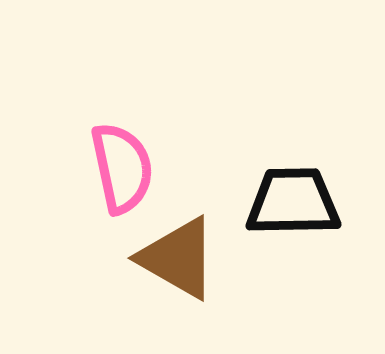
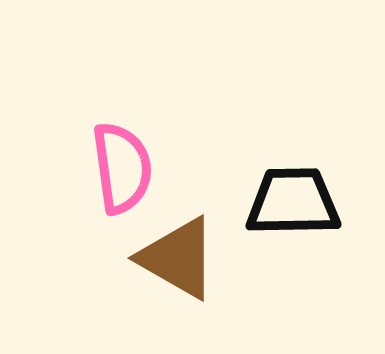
pink semicircle: rotated 4 degrees clockwise
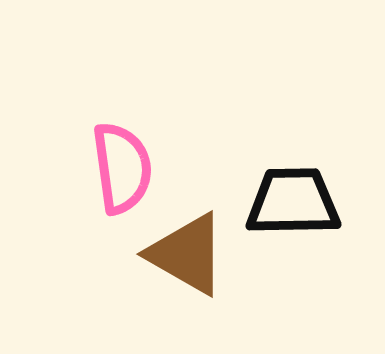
brown triangle: moved 9 px right, 4 px up
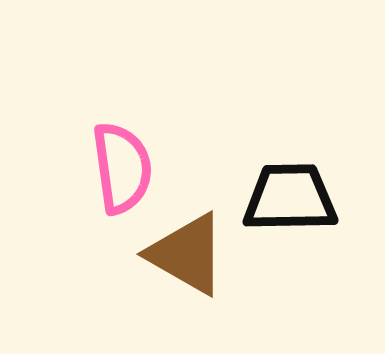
black trapezoid: moved 3 px left, 4 px up
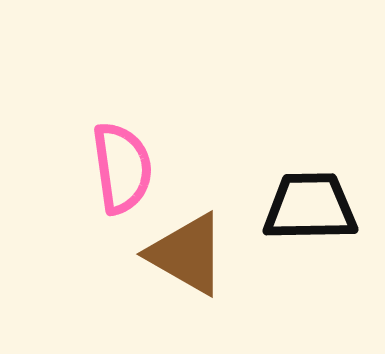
black trapezoid: moved 20 px right, 9 px down
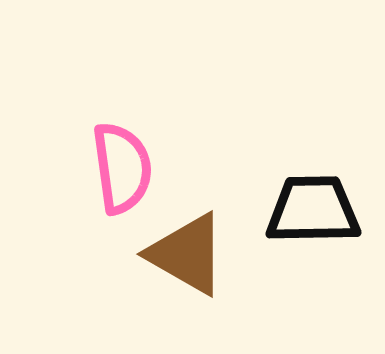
black trapezoid: moved 3 px right, 3 px down
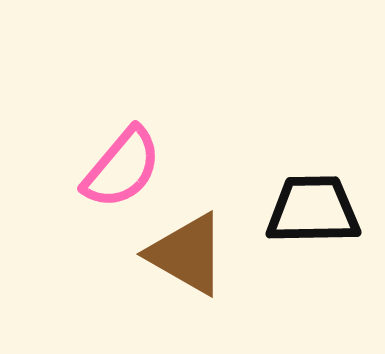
pink semicircle: rotated 48 degrees clockwise
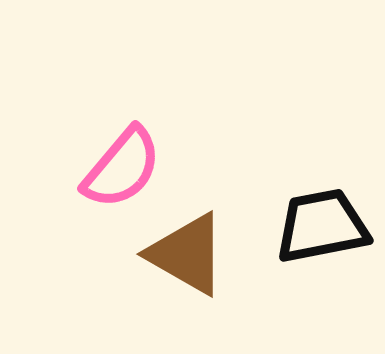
black trapezoid: moved 9 px right, 16 px down; rotated 10 degrees counterclockwise
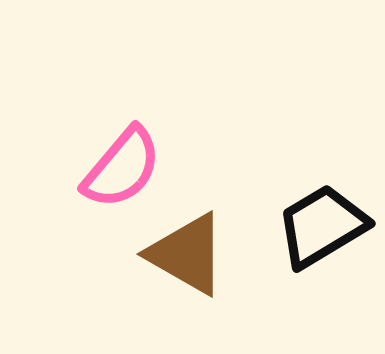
black trapezoid: rotated 20 degrees counterclockwise
